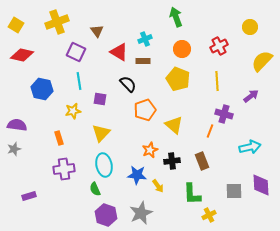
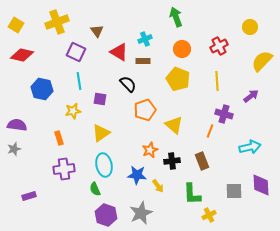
yellow triangle at (101, 133): rotated 12 degrees clockwise
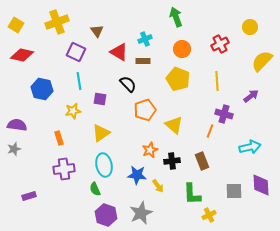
red cross at (219, 46): moved 1 px right, 2 px up
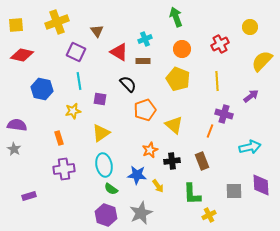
yellow square at (16, 25): rotated 35 degrees counterclockwise
gray star at (14, 149): rotated 24 degrees counterclockwise
green semicircle at (95, 189): moved 16 px right; rotated 32 degrees counterclockwise
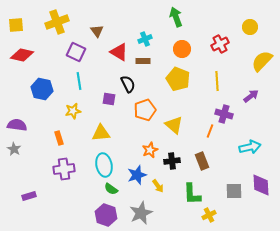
black semicircle at (128, 84): rotated 18 degrees clockwise
purple square at (100, 99): moved 9 px right
yellow triangle at (101, 133): rotated 30 degrees clockwise
blue star at (137, 175): rotated 24 degrees counterclockwise
